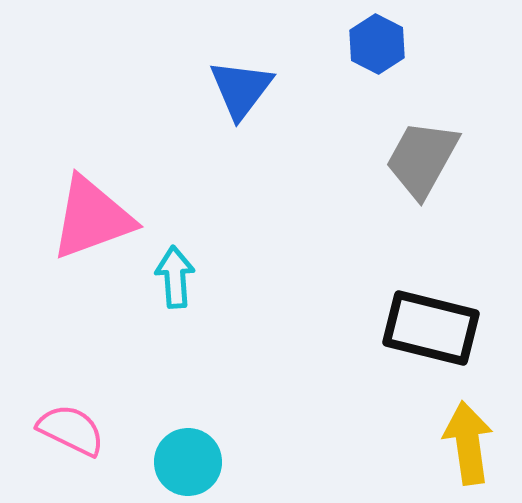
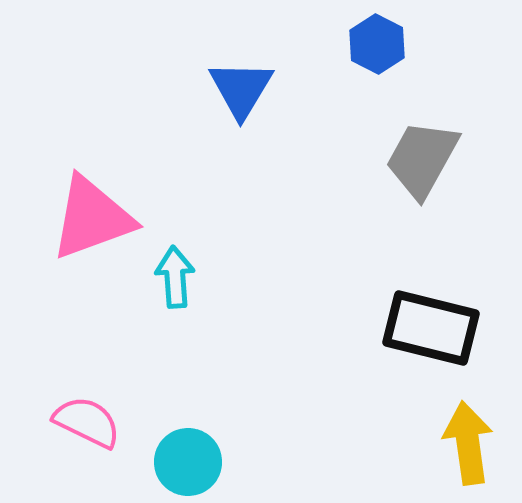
blue triangle: rotated 6 degrees counterclockwise
pink semicircle: moved 16 px right, 8 px up
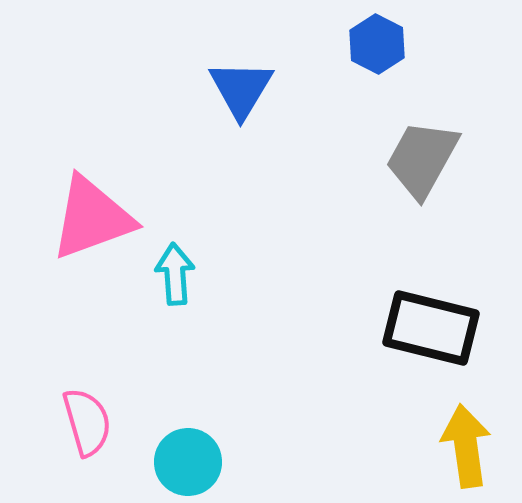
cyan arrow: moved 3 px up
pink semicircle: rotated 48 degrees clockwise
yellow arrow: moved 2 px left, 3 px down
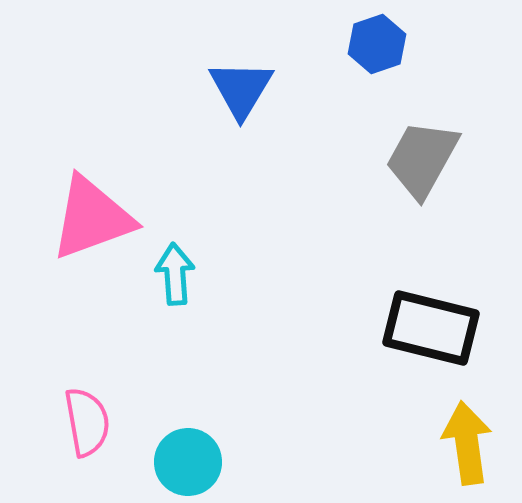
blue hexagon: rotated 14 degrees clockwise
pink semicircle: rotated 6 degrees clockwise
yellow arrow: moved 1 px right, 3 px up
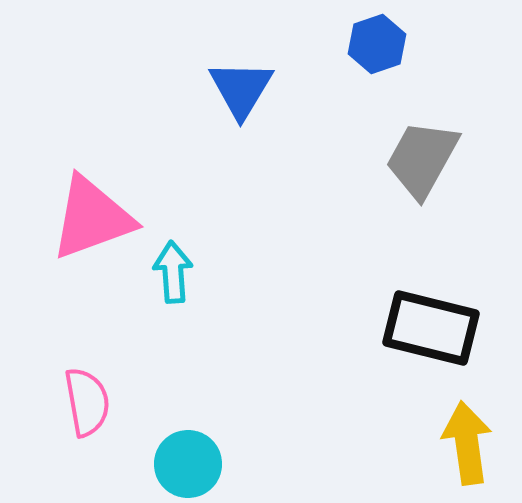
cyan arrow: moved 2 px left, 2 px up
pink semicircle: moved 20 px up
cyan circle: moved 2 px down
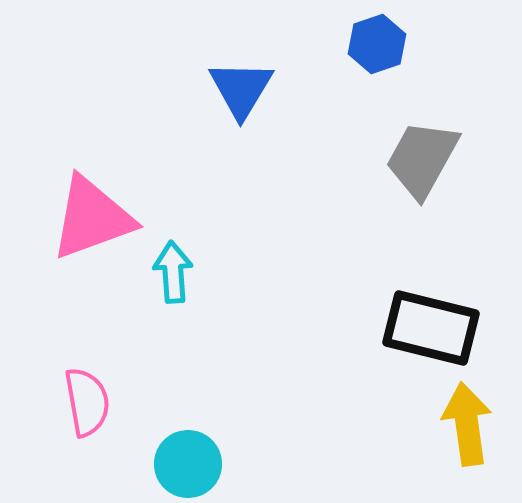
yellow arrow: moved 19 px up
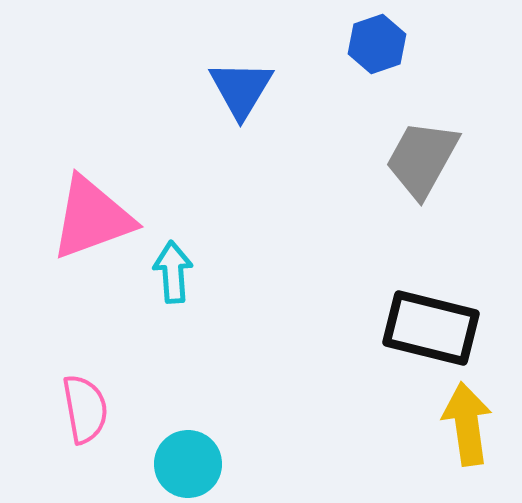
pink semicircle: moved 2 px left, 7 px down
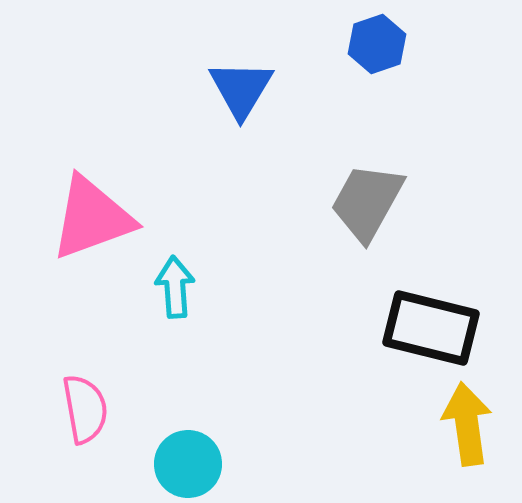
gray trapezoid: moved 55 px left, 43 px down
cyan arrow: moved 2 px right, 15 px down
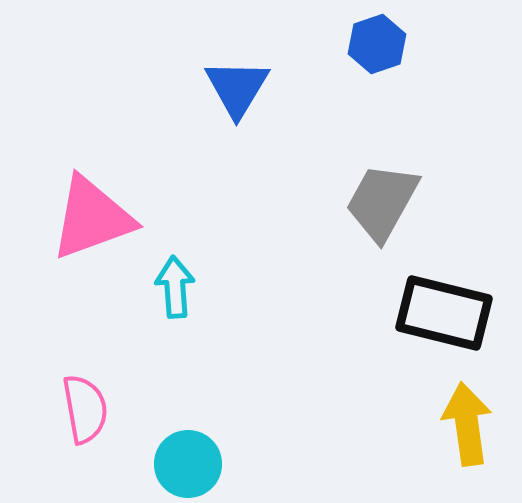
blue triangle: moved 4 px left, 1 px up
gray trapezoid: moved 15 px right
black rectangle: moved 13 px right, 15 px up
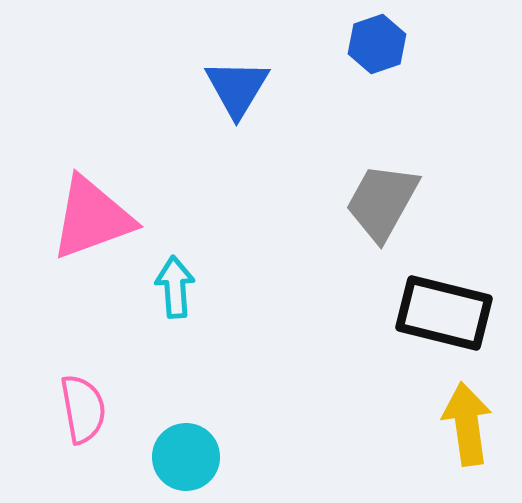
pink semicircle: moved 2 px left
cyan circle: moved 2 px left, 7 px up
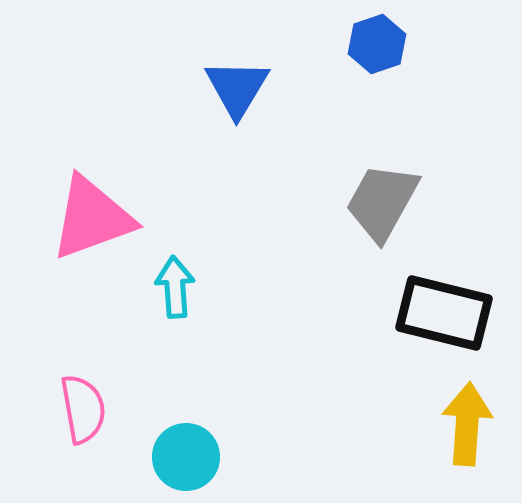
yellow arrow: rotated 12 degrees clockwise
